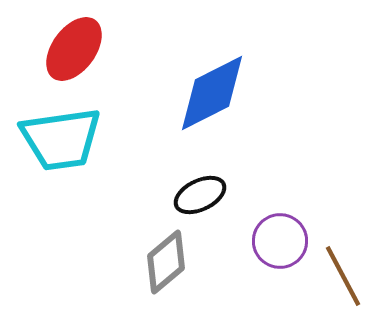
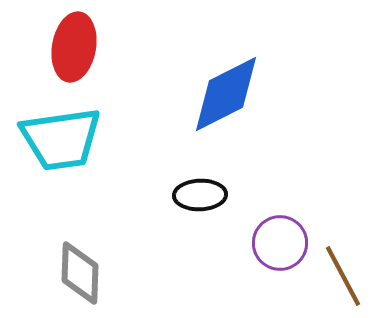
red ellipse: moved 2 px up; rotated 26 degrees counterclockwise
blue diamond: moved 14 px right, 1 px down
black ellipse: rotated 24 degrees clockwise
purple circle: moved 2 px down
gray diamond: moved 86 px left, 11 px down; rotated 48 degrees counterclockwise
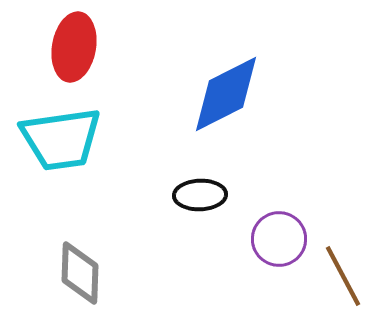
purple circle: moved 1 px left, 4 px up
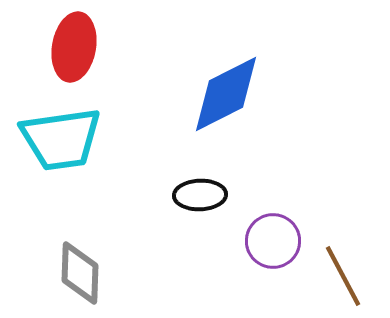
purple circle: moved 6 px left, 2 px down
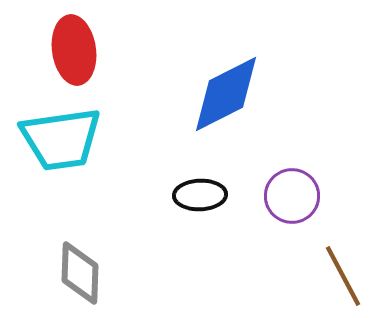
red ellipse: moved 3 px down; rotated 18 degrees counterclockwise
purple circle: moved 19 px right, 45 px up
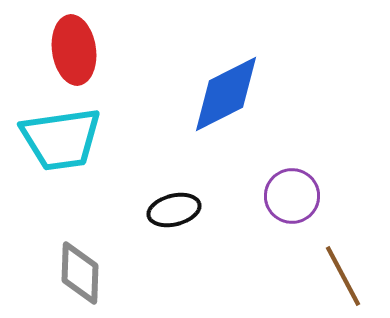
black ellipse: moved 26 px left, 15 px down; rotated 12 degrees counterclockwise
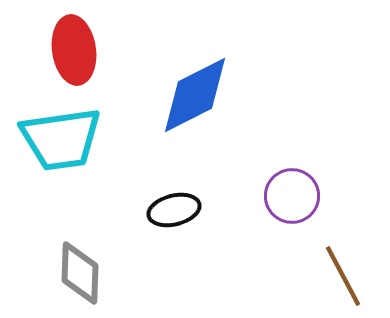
blue diamond: moved 31 px left, 1 px down
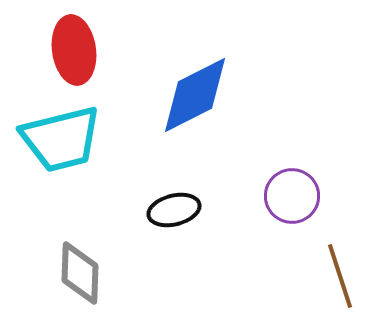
cyan trapezoid: rotated 6 degrees counterclockwise
brown line: moved 3 px left; rotated 10 degrees clockwise
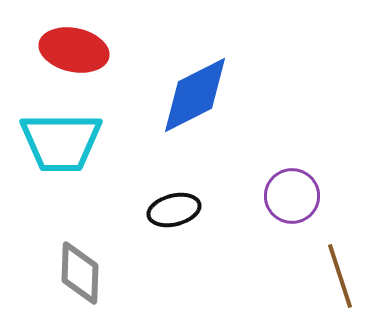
red ellipse: rotated 70 degrees counterclockwise
cyan trapezoid: moved 3 px down; rotated 14 degrees clockwise
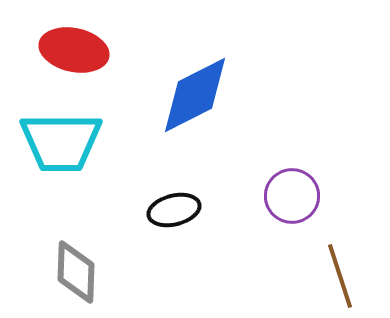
gray diamond: moved 4 px left, 1 px up
